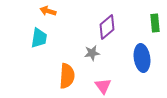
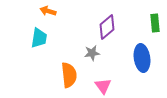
orange semicircle: moved 2 px right, 1 px up; rotated 10 degrees counterclockwise
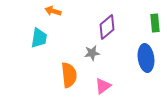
orange arrow: moved 5 px right
blue ellipse: moved 4 px right
pink triangle: rotated 30 degrees clockwise
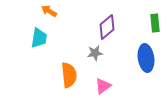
orange arrow: moved 4 px left; rotated 14 degrees clockwise
gray star: moved 3 px right
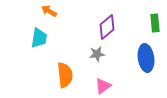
gray star: moved 2 px right, 1 px down
orange semicircle: moved 4 px left
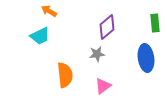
cyan trapezoid: moved 1 px right, 2 px up; rotated 55 degrees clockwise
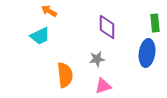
purple diamond: rotated 50 degrees counterclockwise
gray star: moved 5 px down
blue ellipse: moved 1 px right, 5 px up; rotated 16 degrees clockwise
pink triangle: rotated 18 degrees clockwise
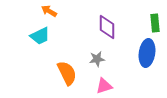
orange semicircle: moved 2 px right, 2 px up; rotated 20 degrees counterclockwise
pink triangle: moved 1 px right
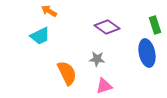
green rectangle: moved 2 px down; rotated 12 degrees counterclockwise
purple diamond: rotated 55 degrees counterclockwise
blue ellipse: rotated 20 degrees counterclockwise
gray star: rotated 14 degrees clockwise
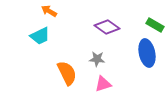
green rectangle: rotated 42 degrees counterclockwise
pink triangle: moved 1 px left, 2 px up
